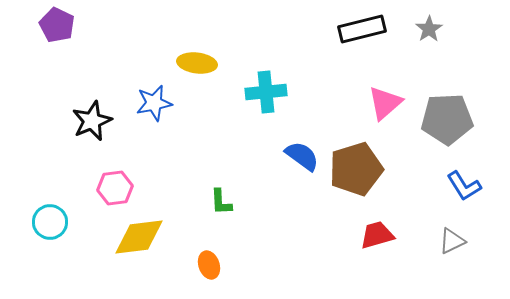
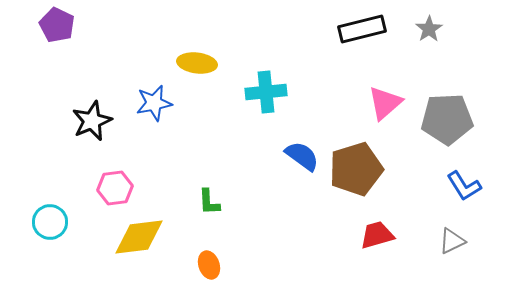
green L-shape: moved 12 px left
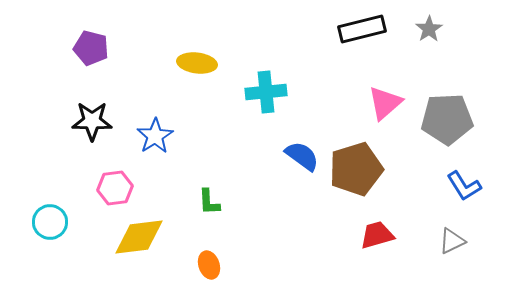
purple pentagon: moved 34 px right, 23 px down; rotated 12 degrees counterclockwise
blue star: moved 1 px right, 33 px down; rotated 21 degrees counterclockwise
black star: rotated 24 degrees clockwise
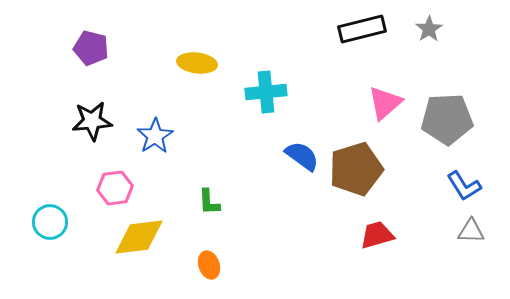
black star: rotated 6 degrees counterclockwise
gray triangle: moved 19 px right, 10 px up; rotated 28 degrees clockwise
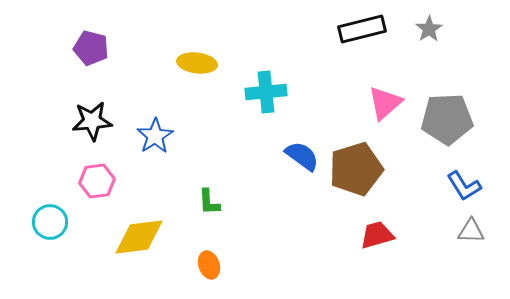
pink hexagon: moved 18 px left, 7 px up
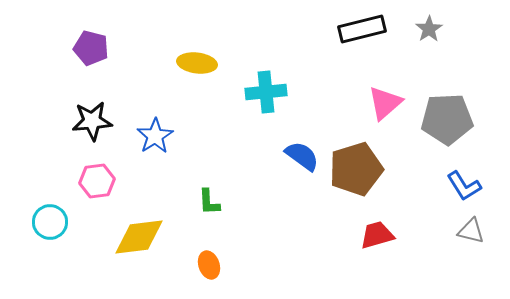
gray triangle: rotated 12 degrees clockwise
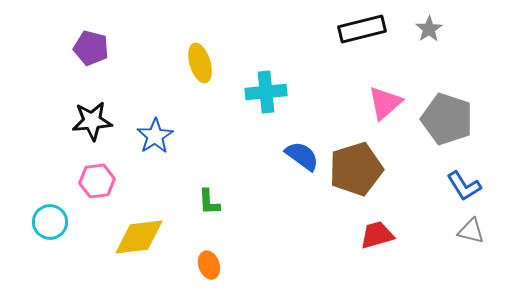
yellow ellipse: moved 3 px right; rotated 66 degrees clockwise
gray pentagon: rotated 21 degrees clockwise
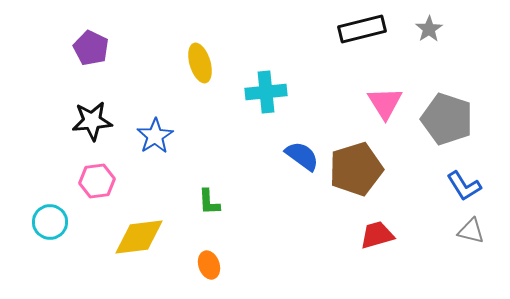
purple pentagon: rotated 12 degrees clockwise
pink triangle: rotated 21 degrees counterclockwise
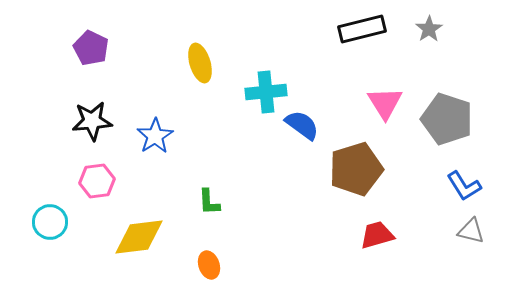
blue semicircle: moved 31 px up
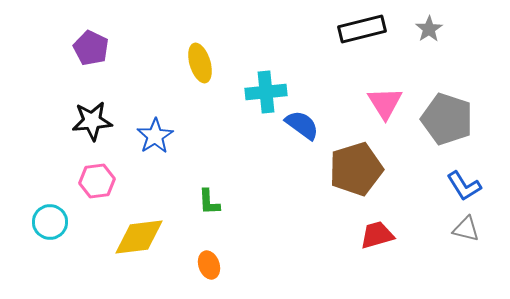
gray triangle: moved 5 px left, 2 px up
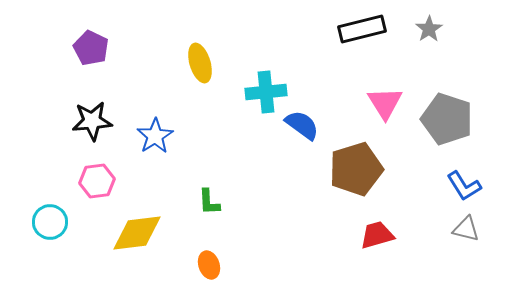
yellow diamond: moved 2 px left, 4 px up
